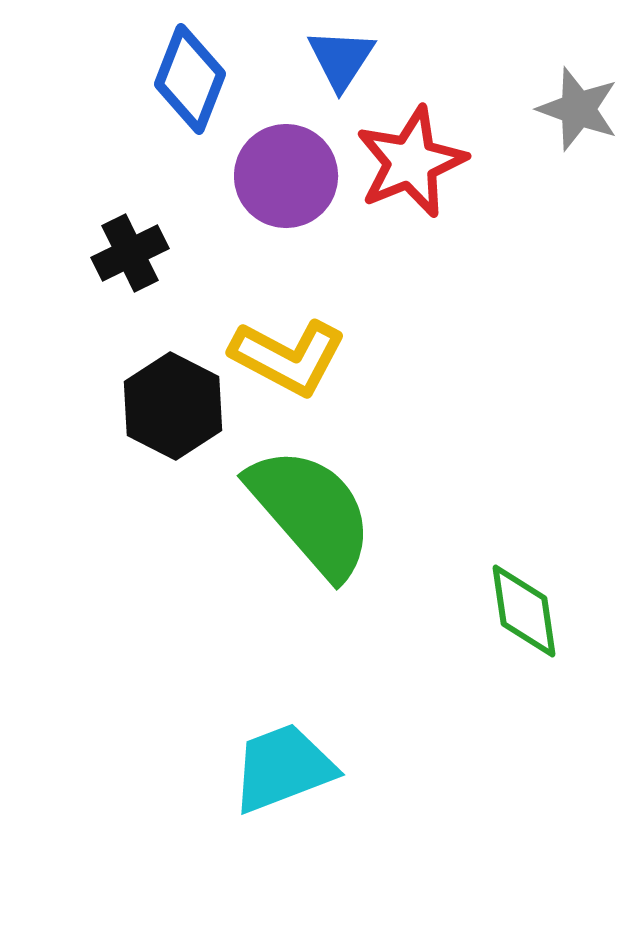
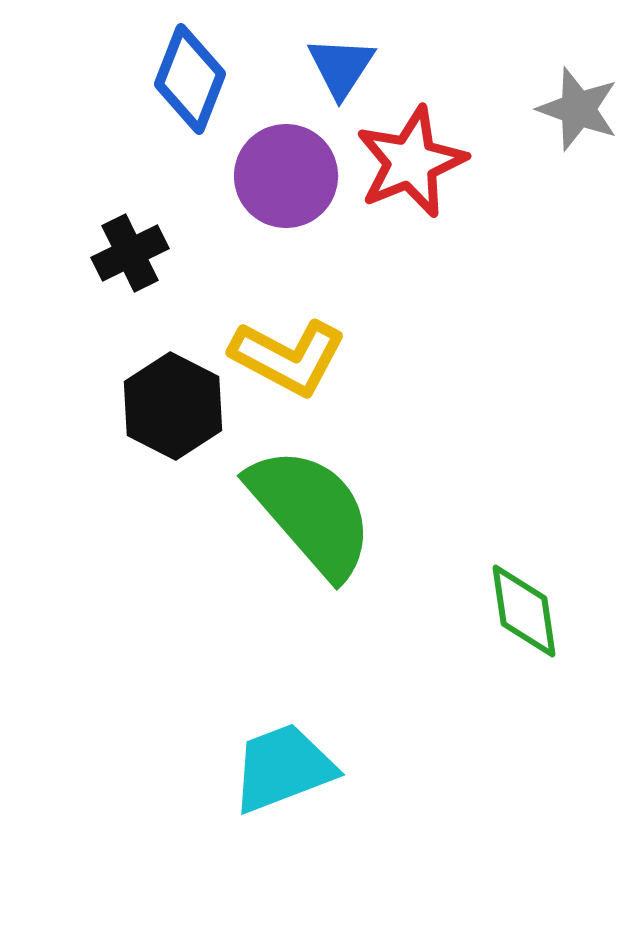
blue triangle: moved 8 px down
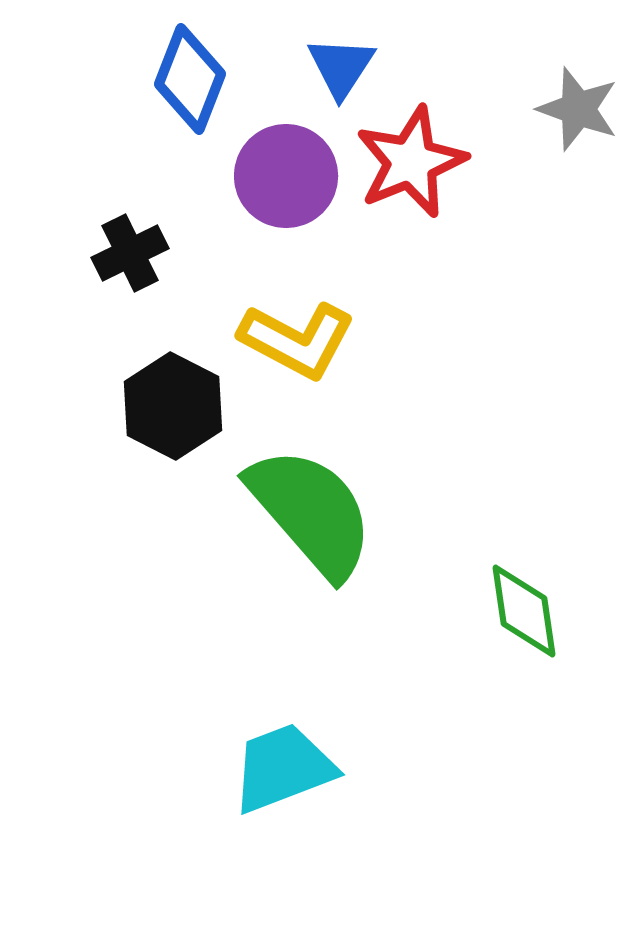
yellow L-shape: moved 9 px right, 17 px up
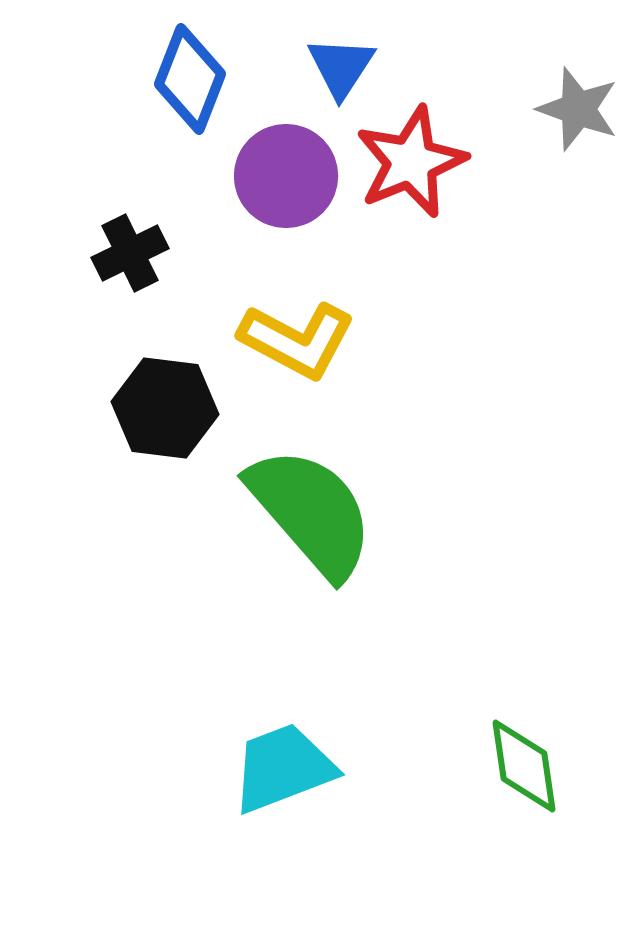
black hexagon: moved 8 px left, 2 px down; rotated 20 degrees counterclockwise
green diamond: moved 155 px down
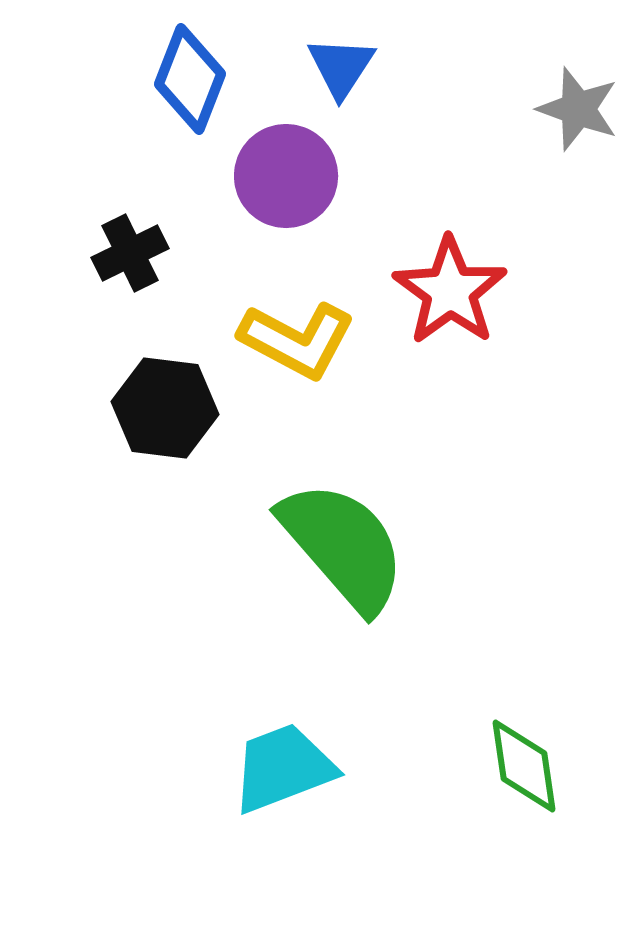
red star: moved 39 px right, 129 px down; rotated 14 degrees counterclockwise
green semicircle: moved 32 px right, 34 px down
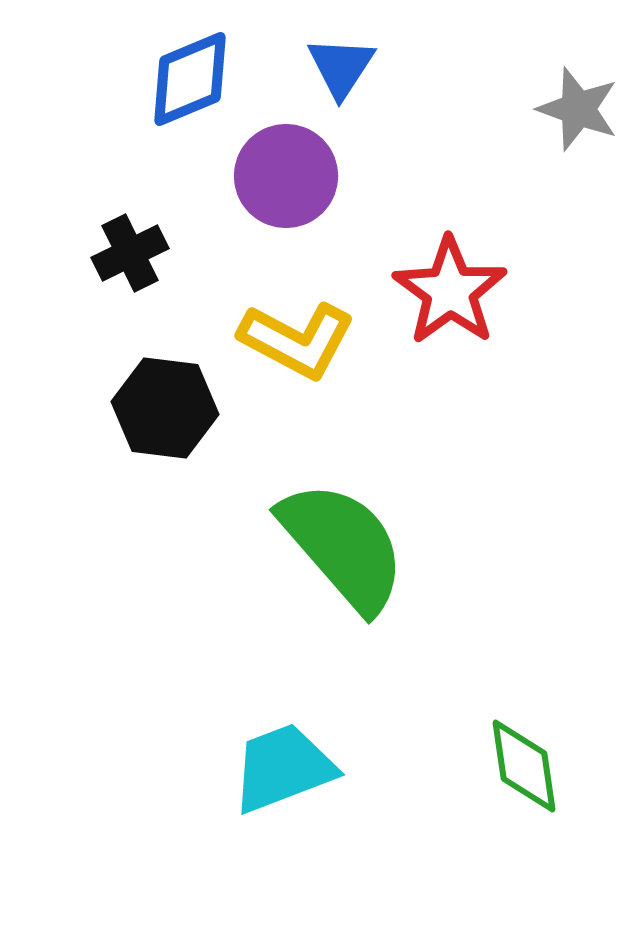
blue diamond: rotated 46 degrees clockwise
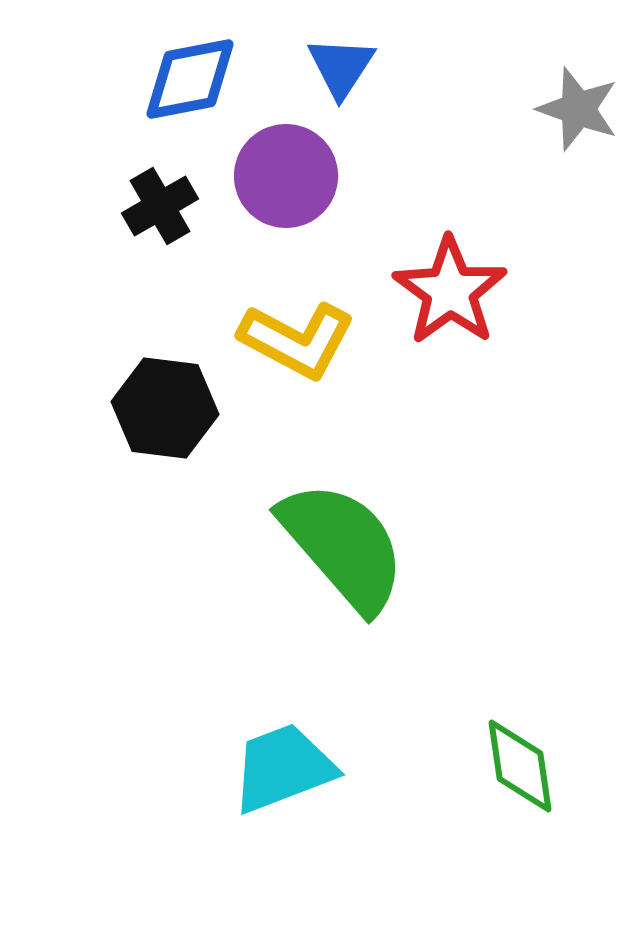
blue diamond: rotated 12 degrees clockwise
black cross: moved 30 px right, 47 px up; rotated 4 degrees counterclockwise
green diamond: moved 4 px left
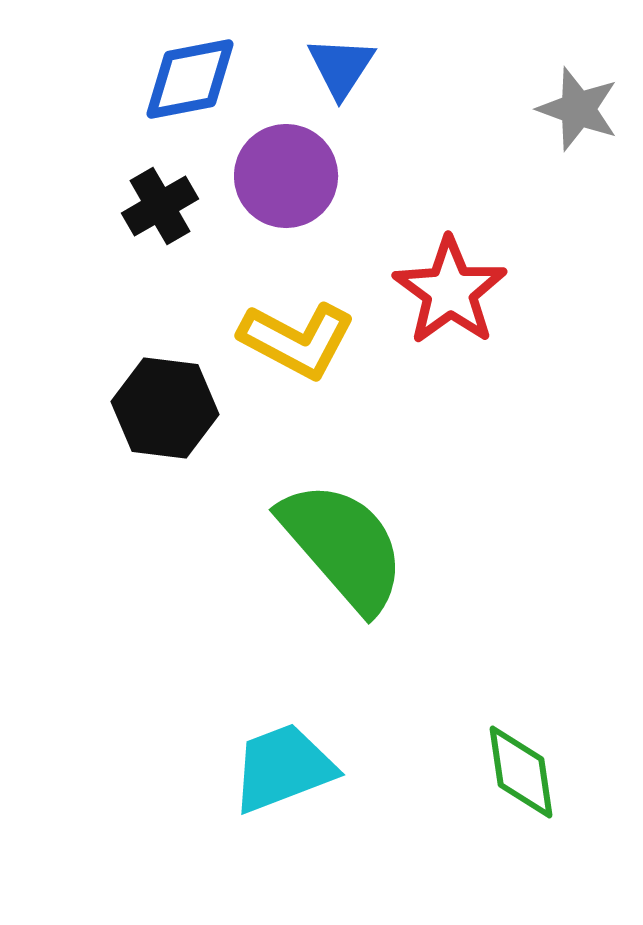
green diamond: moved 1 px right, 6 px down
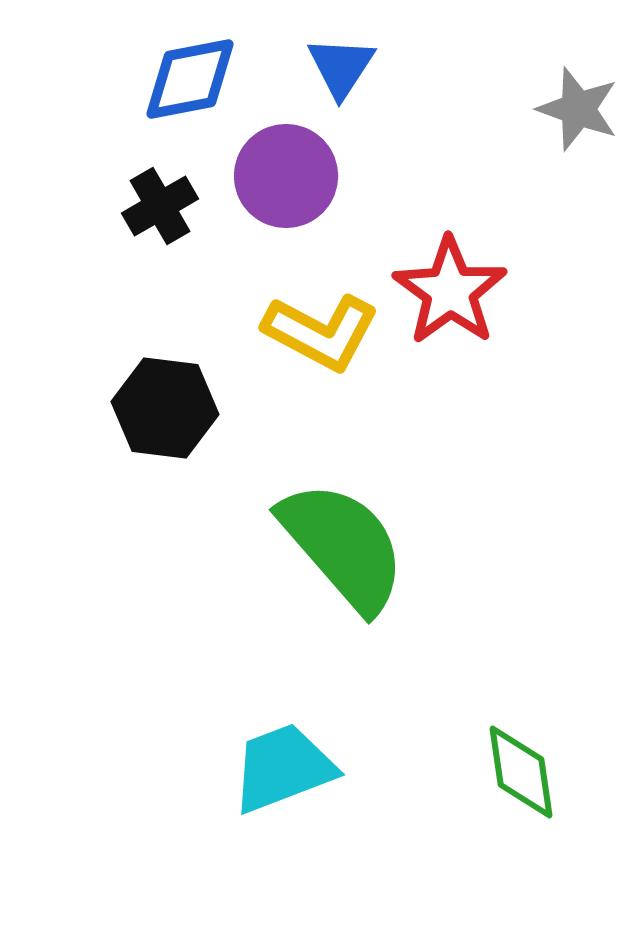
yellow L-shape: moved 24 px right, 8 px up
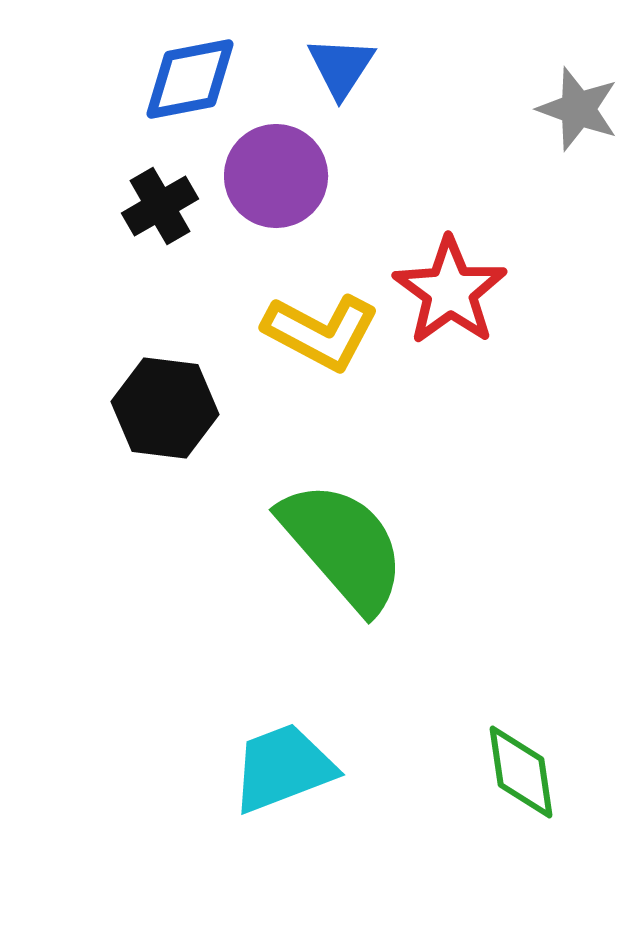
purple circle: moved 10 px left
